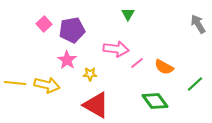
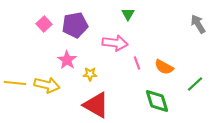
purple pentagon: moved 3 px right, 5 px up
pink arrow: moved 1 px left, 6 px up
pink line: rotated 72 degrees counterclockwise
green diamond: moved 2 px right; rotated 20 degrees clockwise
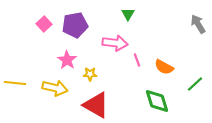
pink line: moved 3 px up
yellow arrow: moved 8 px right, 3 px down
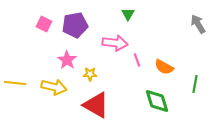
pink square: rotated 21 degrees counterclockwise
green line: rotated 36 degrees counterclockwise
yellow arrow: moved 1 px left, 1 px up
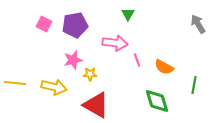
pink star: moved 6 px right; rotated 24 degrees clockwise
green line: moved 1 px left, 1 px down
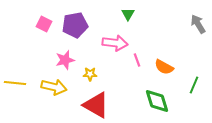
pink star: moved 8 px left
green line: rotated 12 degrees clockwise
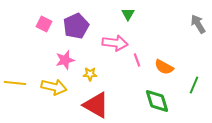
purple pentagon: moved 1 px right, 1 px down; rotated 15 degrees counterclockwise
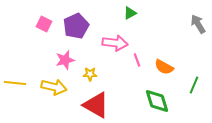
green triangle: moved 2 px right, 1 px up; rotated 32 degrees clockwise
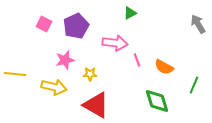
yellow line: moved 9 px up
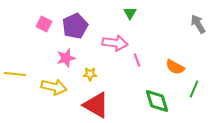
green triangle: rotated 32 degrees counterclockwise
purple pentagon: moved 1 px left
pink star: moved 1 px right, 2 px up
orange semicircle: moved 11 px right
green line: moved 4 px down
